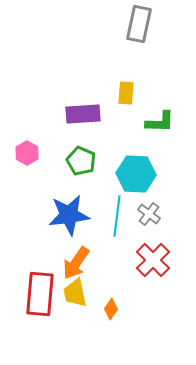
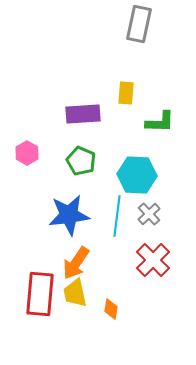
cyan hexagon: moved 1 px right, 1 px down
gray cross: rotated 10 degrees clockwise
orange diamond: rotated 25 degrees counterclockwise
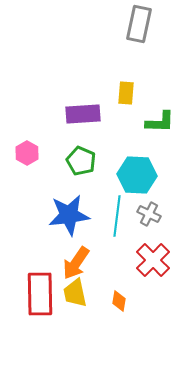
gray cross: rotated 20 degrees counterclockwise
red rectangle: rotated 6 degrees counterclockwise
orange diamond: moved 8 px right, 8 px up
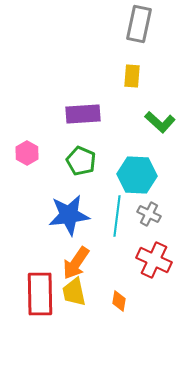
yellow rectangle: moved 6 px right, 17 px up
green L-shape: rotated 40 degrees clockwise
red cross: moved 1 px right; rotated 20 degrees counterclockwise
yellow trapezoid: moved 1 px left, 1 px up
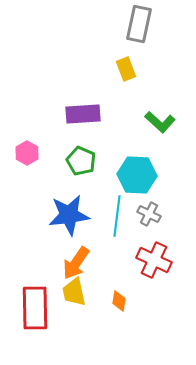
yellow rectangle: moved 6 px left, 7 px up; rotated 25 degrees counterclockwise
red rectangle: moved 5 px left, 14 px down
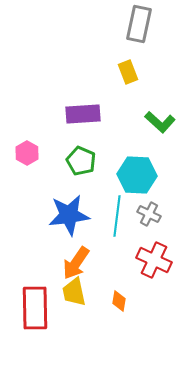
yellow rectangle: moved 2 px right, 3 px down
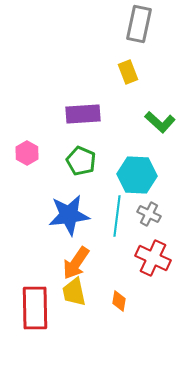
red cross: moved 1 px left, 2 px up
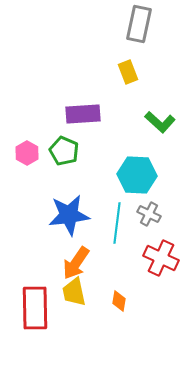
green pentagon: moved 17 px left, 10 px up
cyan line: moved 7 px down
red cross: moved 8 px right
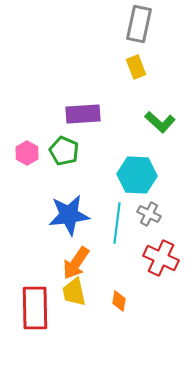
yellow rectangle: moved 8 px right, 5 px up
